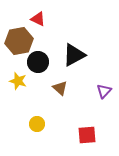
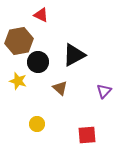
red triangle: moved 3 px right, 4 px up
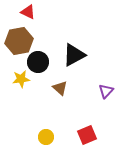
red triangle: moved 13 px left, 3 px up
yellow star: moved 3 px right, 2 px up; rotated 24 degrees counterclockwise
purple triangle: moved 2 px right
yellow circle: moved 9 px right, 13 px down
red square: rotated 18 degrees counterclockwise
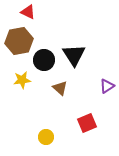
black triangle: rotated 35 degrees counterclockwise
black circle: moved 6 px right, 2 px up
yellow star: moved 1 px right, 1 px down
purple triangle: moved 1 px right, 5 px up; rotated 14 degrees clockwise
red square: moved 12 px up
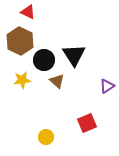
brown hexagon: moved 1 px right; rotated 24 degrees counterclockwise
brown triangle: moved 3 px left, 7 px up
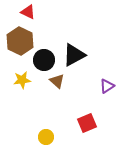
black triangle: rotated 35 degrees clockwise
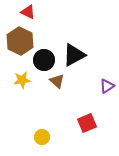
yellow circle: moved 4 px left
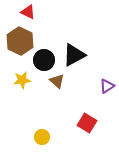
red square: rotated 36 degrees counterclockwise
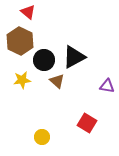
red triangle: rotated 14 degrees clockwise
black triangle: moved 2 px down
purple triangle: rotated 42 degrees clockwise
